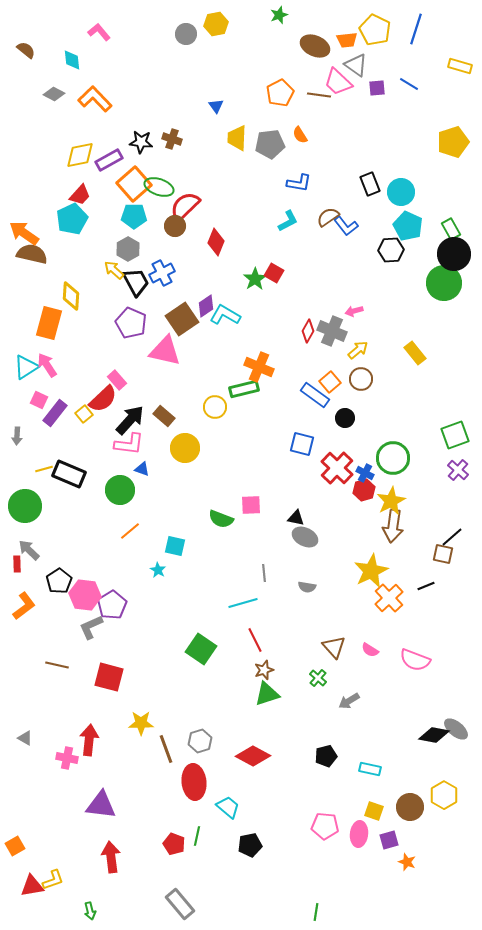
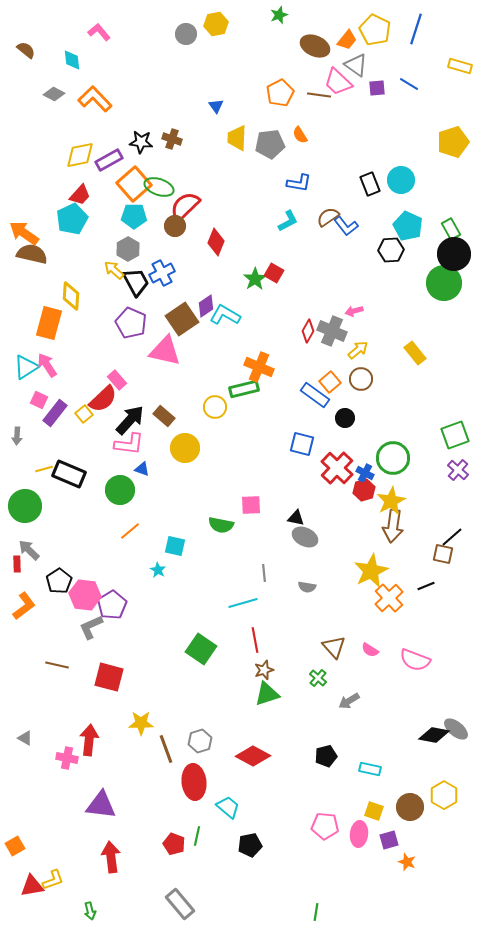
orange trapezoid at (347, 40): rotated 45 degrees counterclockwise
cyan circle at (401, 192): moved 12 px up
green semicircle at (221, 519): moved 6 px down; rotated 10 degrees counterclockwise
red line at (255, 640): rotated 15 degrees clockwise
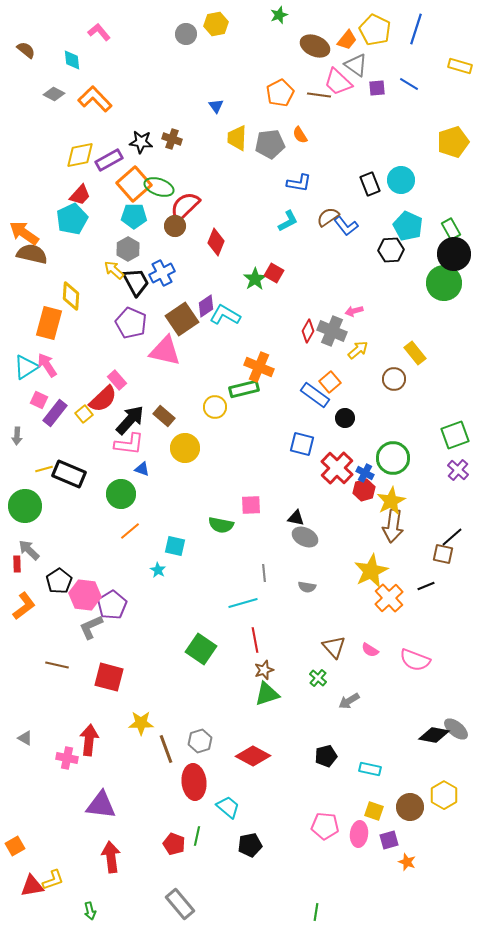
brown circle at (361, 379): moved 33 px right
green circle at (120, 490): moved 1 px right, 4 px down
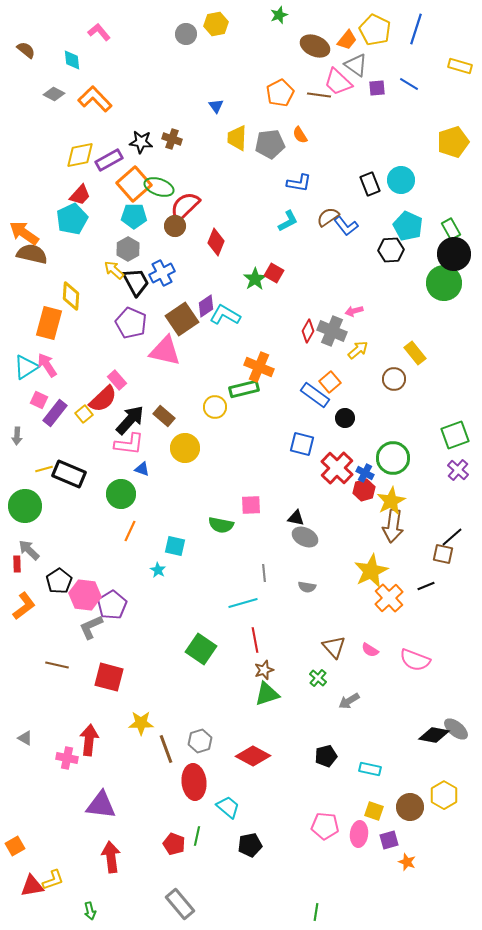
orange line at (130, 531): rotated 25 degrees counterclockwise
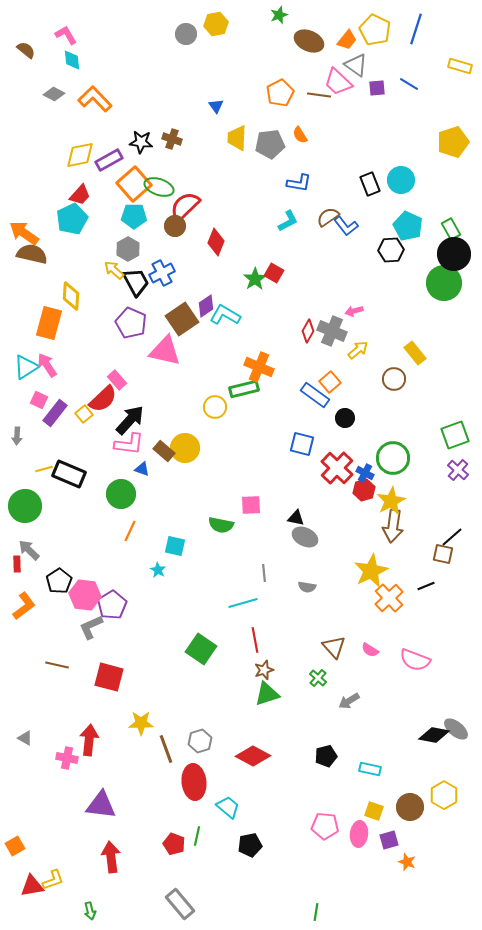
pink L-shape at (99, 32): moved 33 px left, 3 px down; rotated 10 degrees clockwise
brown ellipse at (315, 46): moved 6 px left, 5 px up
brown rectangle at (164, 416): moved 35 px down
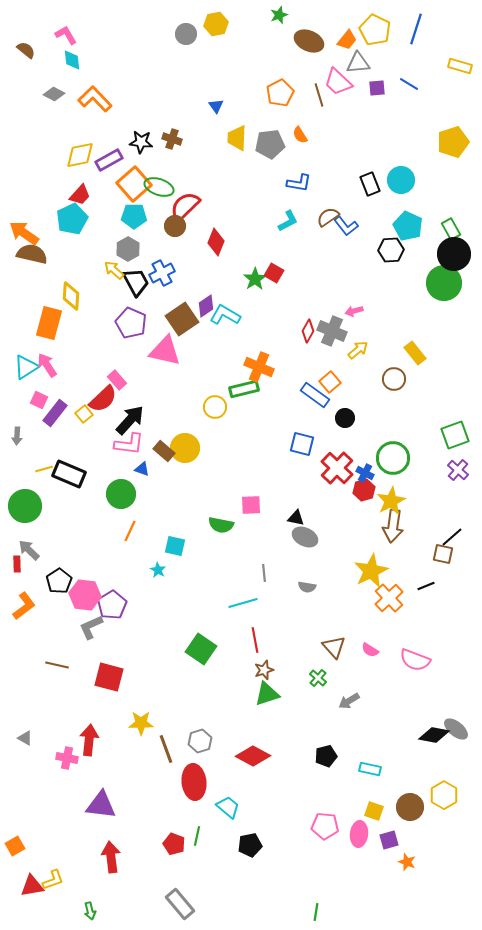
gray triangle at (356, 65): moved 2 px right, 2 px up; rotated 40 degrees counterclockwise
brown line at (319, 95): rotated 65 degrees clockwise
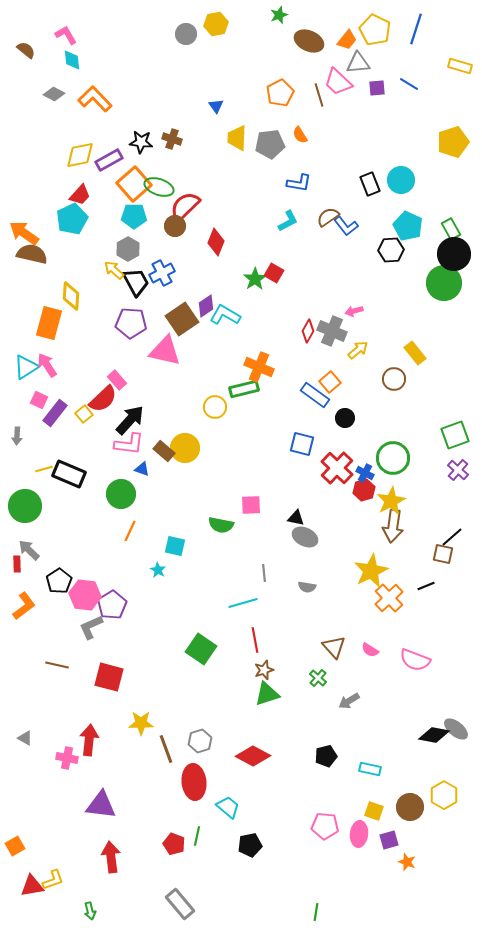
purple pentagon at (131, 323): rotated 20 degrees counterclockwise
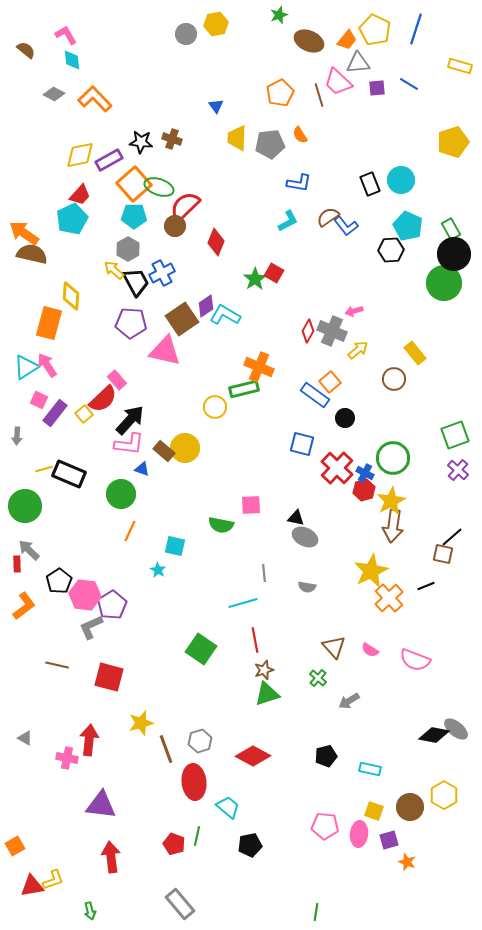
yellow star at (141, 723): rotated 15 degrees counterclockwise
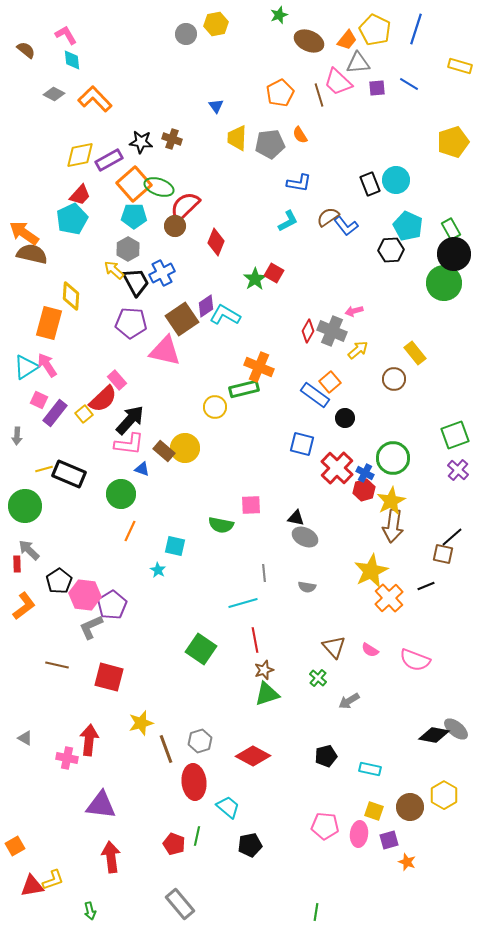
cyan circle at (401, 180): moved 5 px left
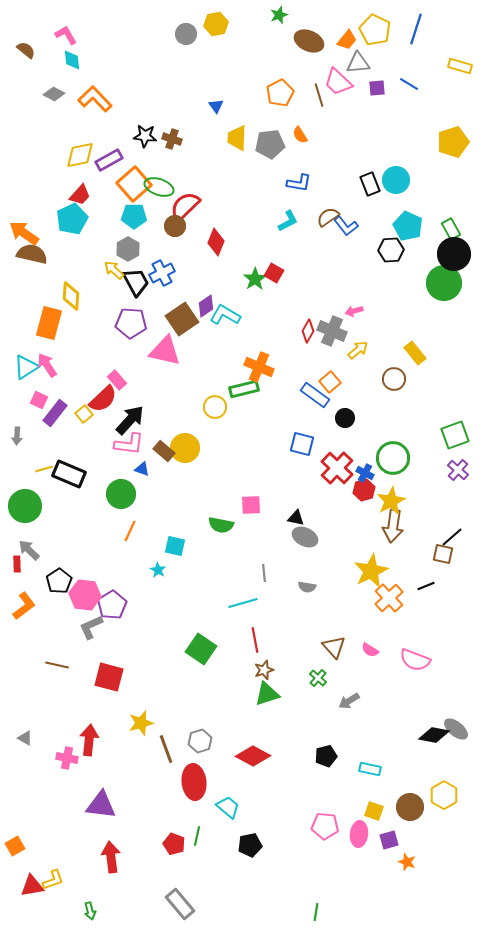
black star at (141, 142): moved 4 px right, 6 px up
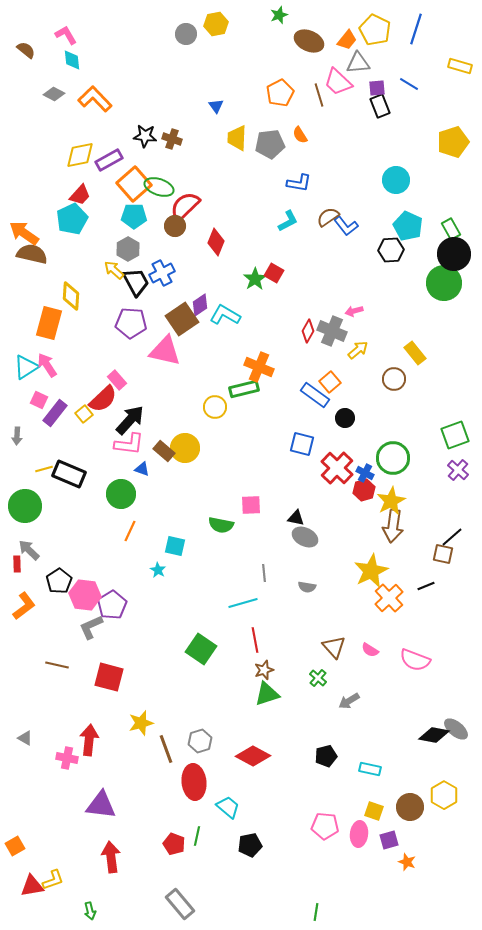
black rectangle at (370, 184): moved 10 px right, 78 px up
purple diamond at (206, 306): moved 6 px left, 1 px up
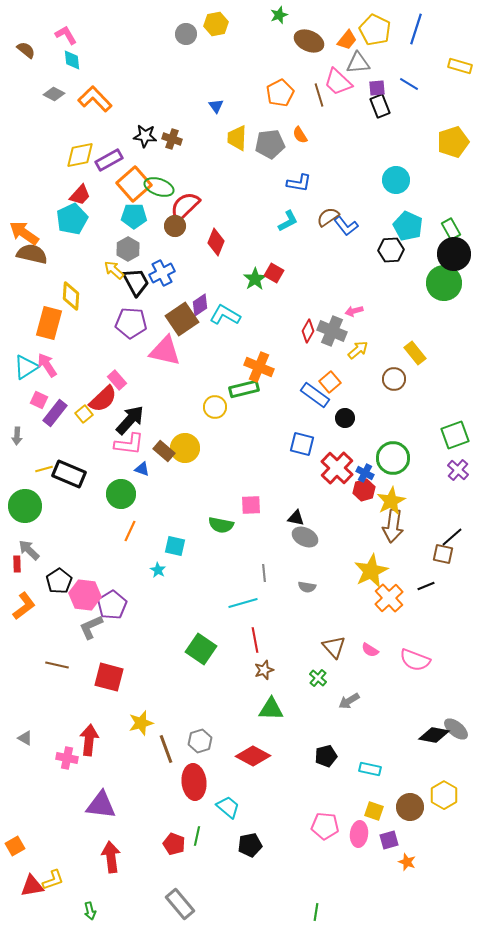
green triangle at (267, 694): moved 4 px right, 15 px down; rotated 20 degrees clockwise
